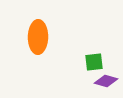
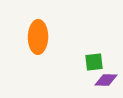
purple diamond: moved 1 px up; rotated 15 degrees counterclockwise
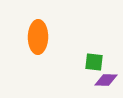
green square: rotated 12 degrees clockwise
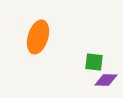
orange ellipse: rotated 16 degrees clockwise
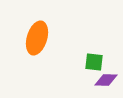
orange ellipse: moved 1 px left, 1 px down
